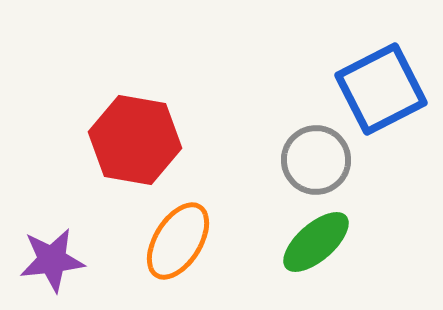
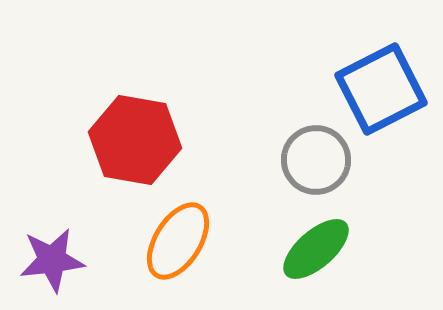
green ellipse: moved 7 px down
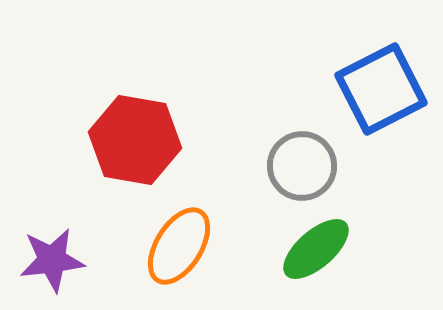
gray circle: moved 14 px left, 6 px down
orange ellipse: moved 1 px right, 5 px down
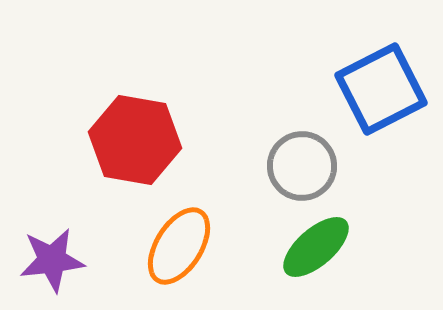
green ellipse: moved 2 px up
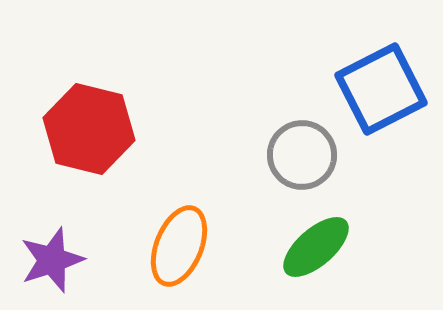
red hexagon: moved 46 px left, 11 px up; rotated 4 degrees clockwise
gray circle: moved 11 px up
orange ellipse: rotated 10 degrees counterclockwise
purple star: rotated 12 degrees counterclockwise
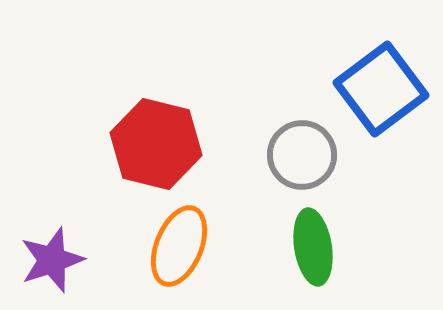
blue square: rotated 10 degrees counterclockwise
red hexagon: moved 67 px right, 15 px down
green ellipse: moved 3 px left; rotated 58 degrees counterclockwise
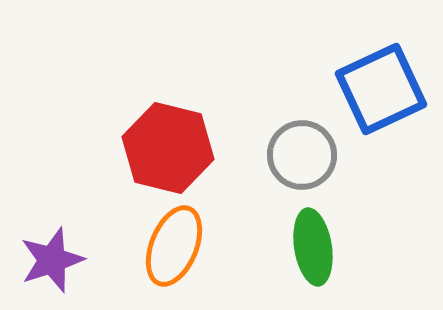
blue square: rotated 12 degrees clockwise
red hexagon: moved 12 px right, 4 px down
orange ellipse: moved 5 px left
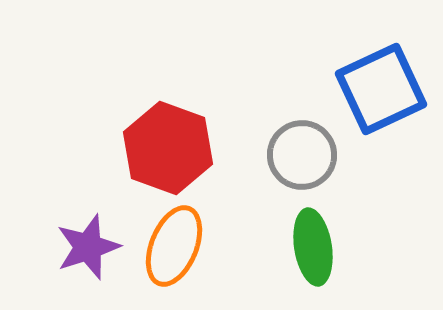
red hexagon: rotated 6 degrees clockwise
purple star: moved 36 px right, 13 px up
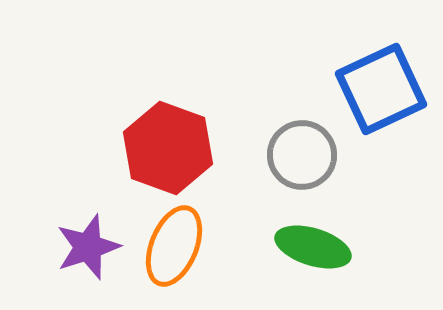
green ellipse: rotated 64 degrees counterclockwise
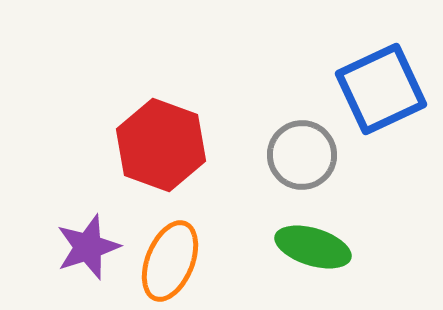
red hexagon: moved 7 px left, 3 px up
orange ellipse: moved 4 px left, 15 px down
